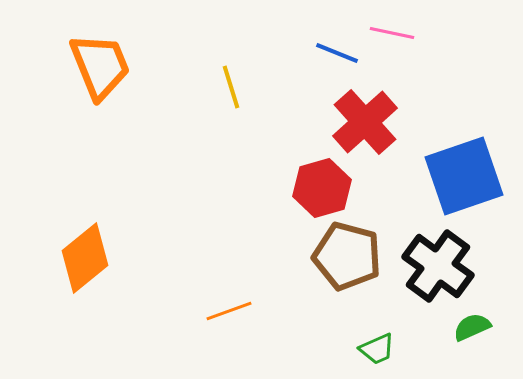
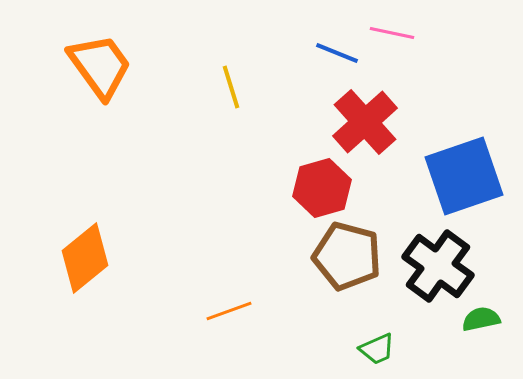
orange trapezoid: rotated 14 degrees counterclockwise
green semicircle: moved 9 px right, 8 px up; rotated 12 degrees clockwise
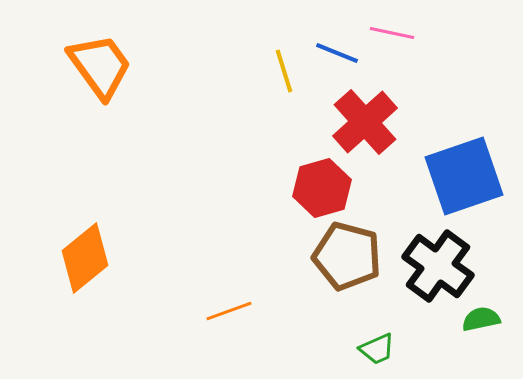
yellow line: moved 53 px right, 16 px up
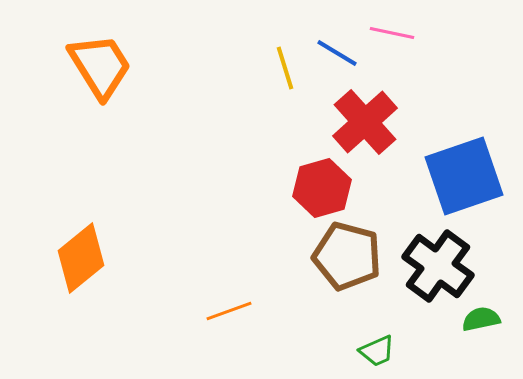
blue line: rotated 9 degrees clockwise
orange trapezoid: rotated 4 degrees clockwise
yellow line: moved 1 px right, 3 px up
orange diamond: moved 4 px left
green trapezoid: moved 2 px down
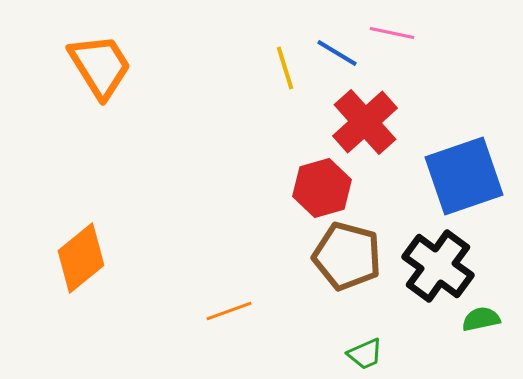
green trapezoid: moved 12 px left, 3 px down
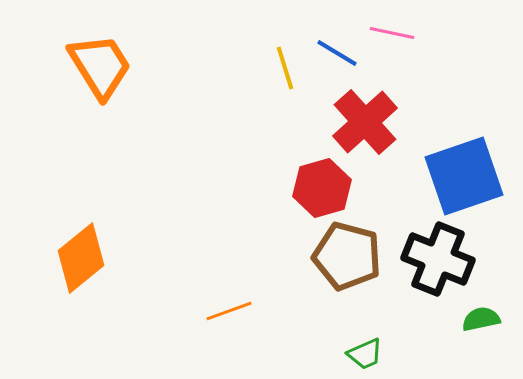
black cross: moved 7 px up; rotated 14 degrees counterclockwise
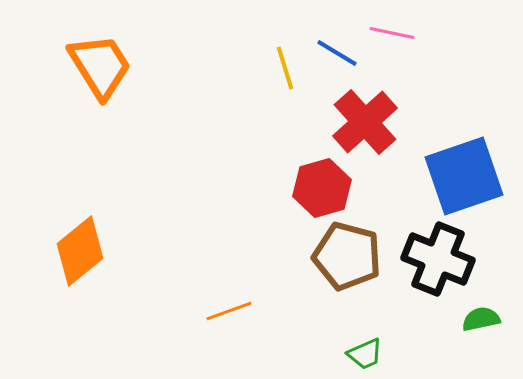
orange diamond: moved 1 px left, 7 px up
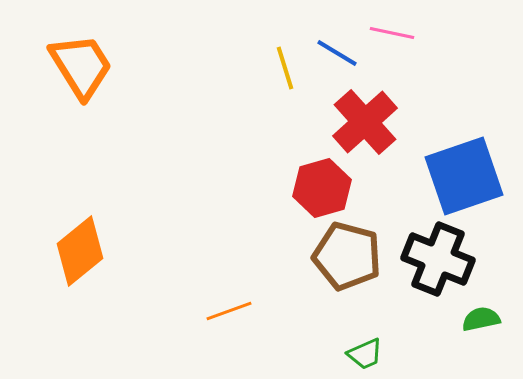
orange trapezoid: moved 19 px left
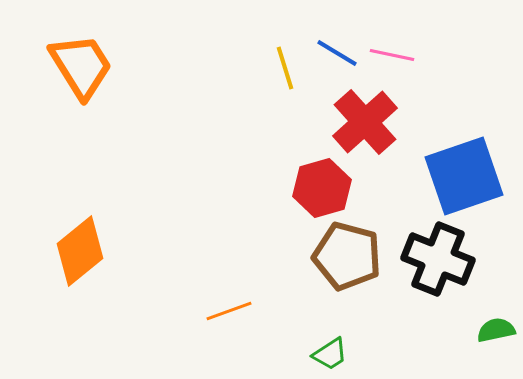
pink line: moved 22 px down
green semicircle: moved 15 px right, 11 px down
green trapezoid: moved 35 px left; rotated 9 degrees counterclockwise
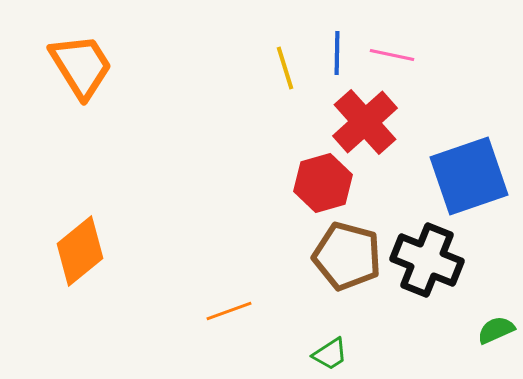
blue line: rotated 60 degrees clockwise
blue square: moved 5 px right
red hexagon: moved 1 px right, 5 px up
black cross: moved 11 px left, 1 px down
green semicircle: rotated 12 degrees counterclockwise
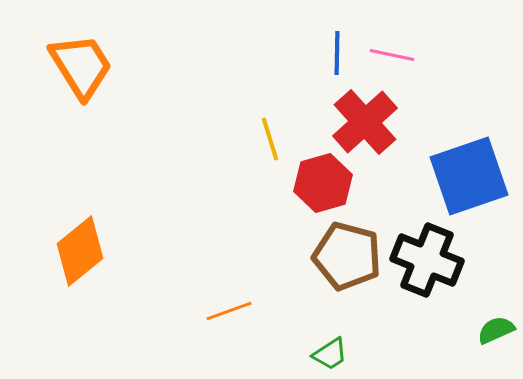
yellow line: moved 15 px left, 71 px down
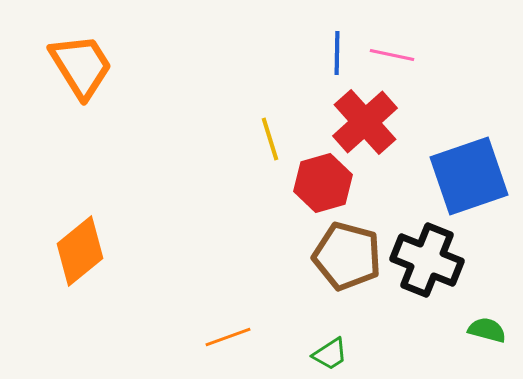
orange line: moved 1 px left, 26 px down
green semicircle: moved 9 px left; rotated 39 degrees clockwise
